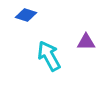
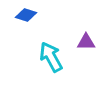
cyan arrow: moved 2 px right, 1 px down
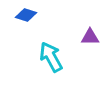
purple triangle: moved 4 px right, 5 px up
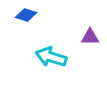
cyan arrow: rotated 44 degrees counterclockwise
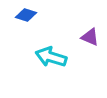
purple triangle: rotated 24 degrees clockwise
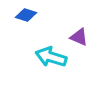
purple triangle: moved 11 px left
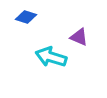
blue diamond: moved 2 px down
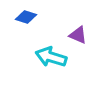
purple triangle: moved 1 px left, 2 px up
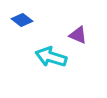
blue diamond: moved 4 px left, 3 px down; rotated 20 degrees clockwise
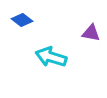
purple triangle: moved 13 px right, 2 px up; rotated 12 degrees counterclockwise
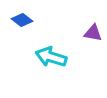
purple triangle: moved 2 px right
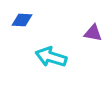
blue diamond: rotated 35 degrees counterclockwise
